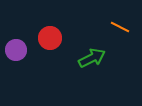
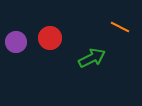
purple circle: moved 8 px up
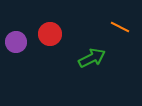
red circle: moved 4 px up
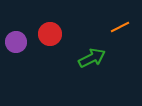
orange line: rotated 54 degrees counterclockwise
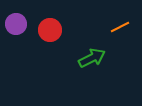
red circle: moved 4 px up
purple circle: moved 18 px up
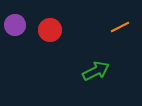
purple circle: moved 1 px left, 1 px down
green arrow: moved 4 px right, 13 px down
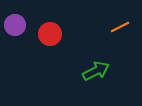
red circle: moved 4 px down
